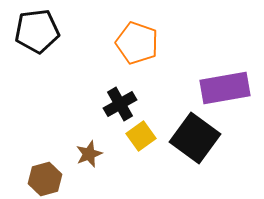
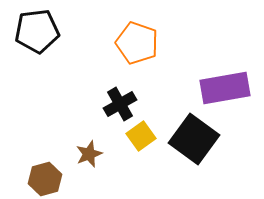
black square: moved 1 px left, 1 px down
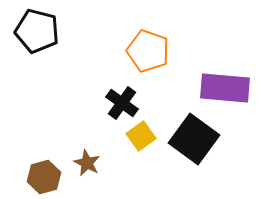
black pentagon: rotated 21 degrees clockwise
orange pentagon: moved 11 px right, 8 px down
purple rectangle: rotated 15 degrees clockwise
black cross: moved 2 px right, 1 px up; rotated 24 degrees counterclockwise
brown star: moved 2 px left, 9 px down; rotated 24 degrees counterclockwise
brown hexagon: moved 1 px left, 2 px up
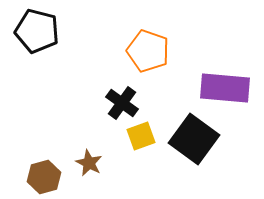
yellow square: rotated 16 degrees clockwise
brown star: moved 2 px right
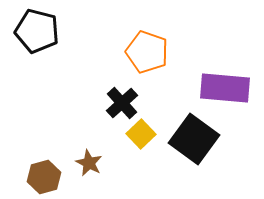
orange pentagon: moved 1 px left, 1 px down
black cross: rotated 12 degrees clockwise
yellow square: moved 2 px up; rotated 24 degrees counterclockwise
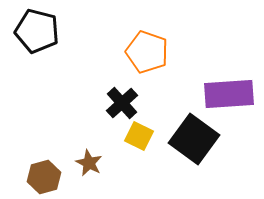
purple rectangle: moved 4 px right, 6 px down; rotated 9 degrees counterclockwise
yellow square: moved 2 px left, 2 px down; rotated 20 degrees counterclockwise
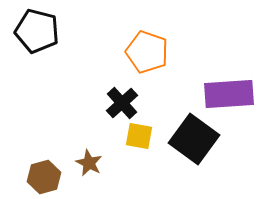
yellow square: rotated 16 degrees counterclockwise
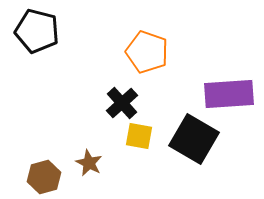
black square: rotated 6 degrees counterclockwise
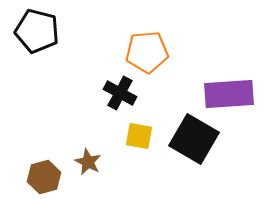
orange pentagon: rotated 24 degrees counterclockwise
black cross: moved 2 px left, 10 px up; rotated 20 degrees counterclockwise
brown star: moved 1 px left, 1 px up
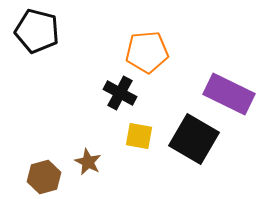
purple rectangle: rotated 30 degrees clockwise
